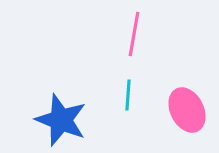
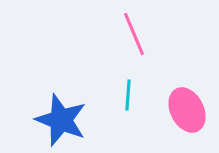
pink line: rotated 33 degrees counterclockwise
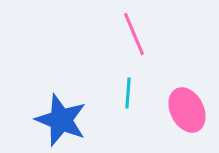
cyan line: moved 2 px up
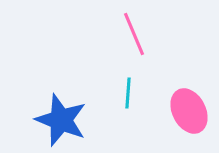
pink ellipse: moved 2 px right, 1 px down
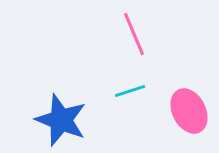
cyan line: moved 2 px right, 2 px up; rotated 68 degrees clockwise
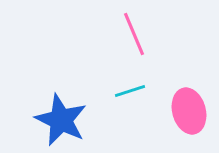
pink ellipse: rotated 12 degrees clockwise
blue star: rotated 4 degrees clockwise
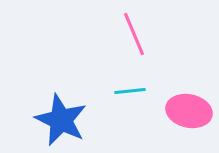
cyan line: rotated 12 degrees clockwise
pink ellipse: rotated 63 degrees counterclockwise
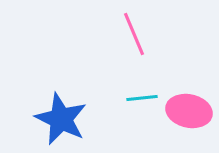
cyan line: moved 12 px right, 7 px down
blue star: moved 1 px up
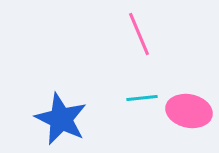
pink line: moved 5 px right
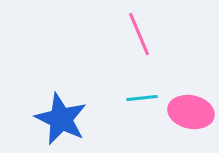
pink ellipse: moved 2 px right, 1 px down
